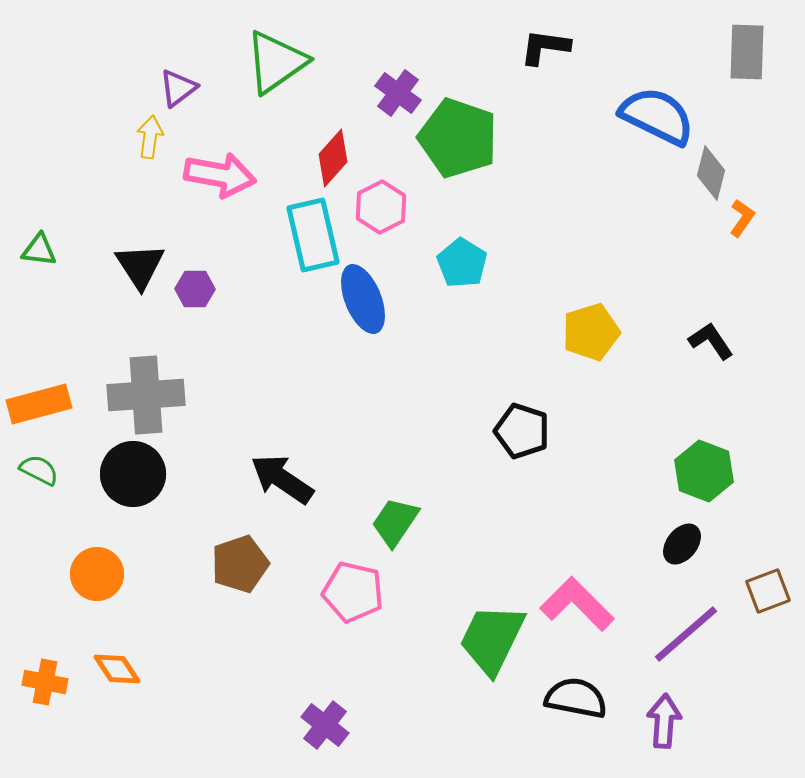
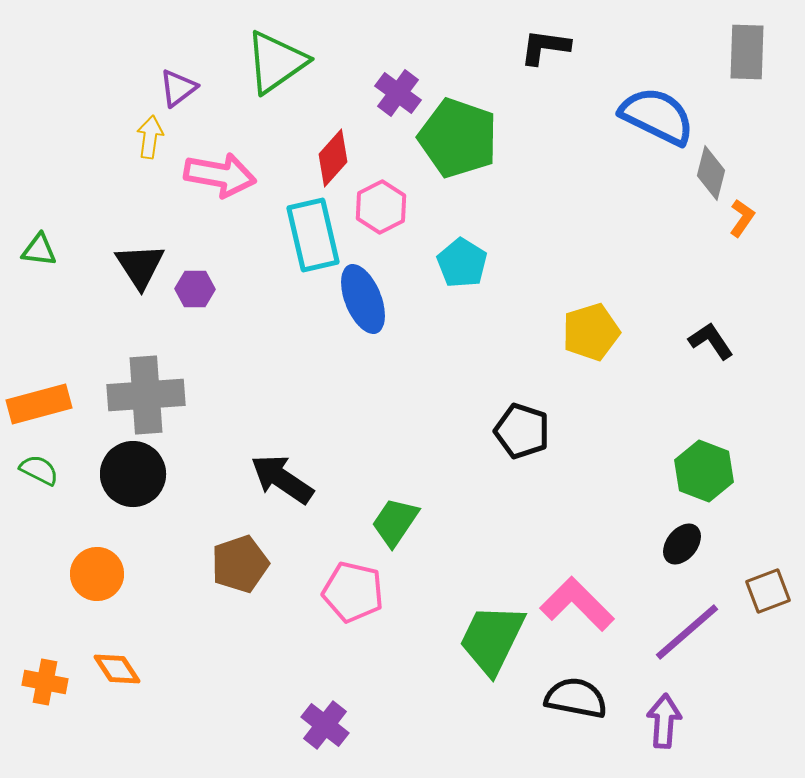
purple line at (686, 634): moved 1 px right, 2 px up
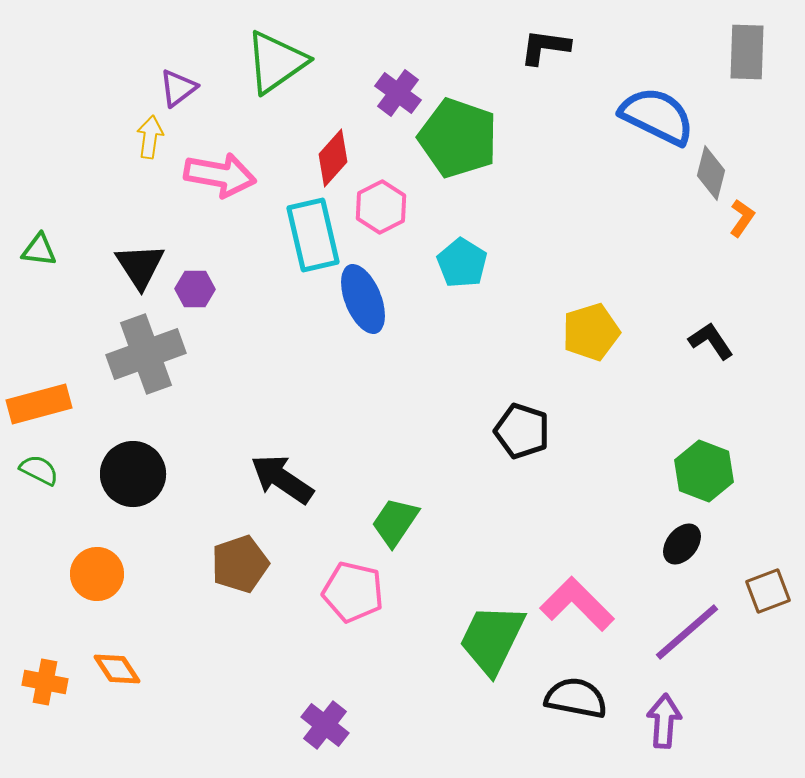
gray cross at (146, 395): moved 41 px up; rotated 16 degrees counterclockwise
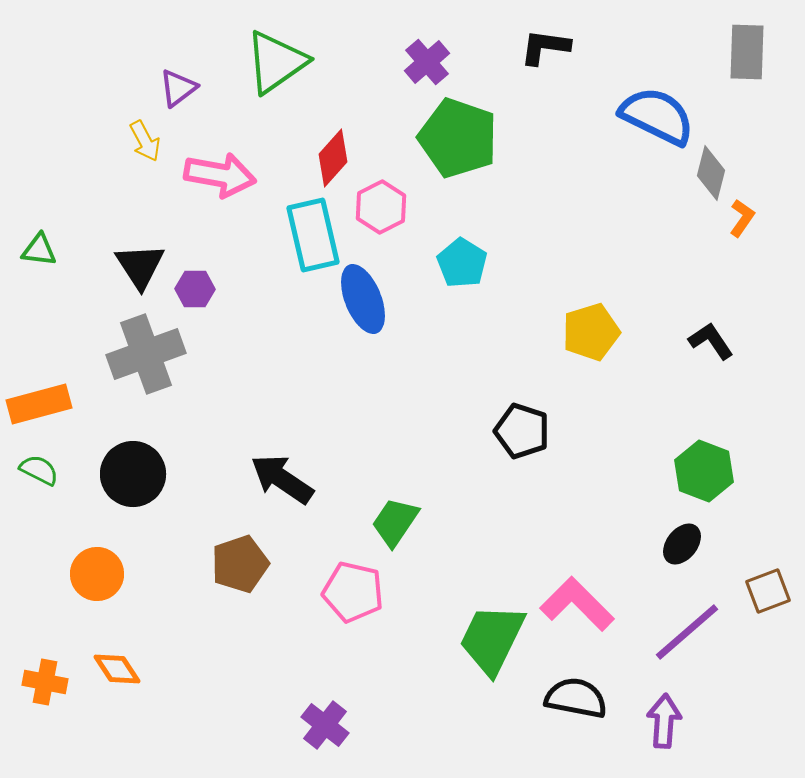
purple cross at (398, 93): moved 29 px right, 31 px up; rotated 12 degrees clockwise
yellow arrow at (150, 137): moved 5 px left, 4 px down; rotated 144 degrees clockwise
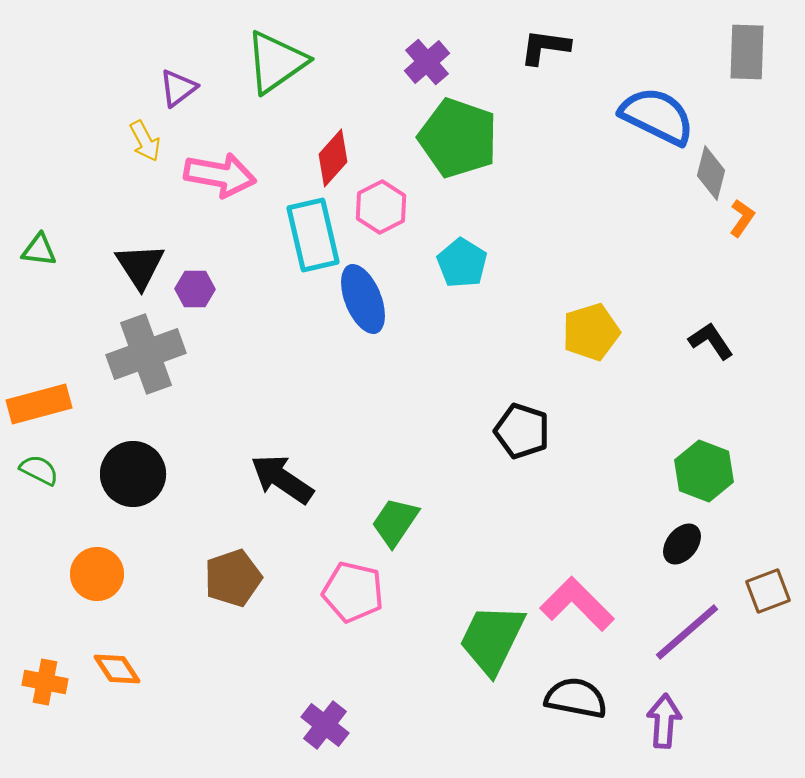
brown pentagon at (240, 564): moved 7 px left, 14 px down
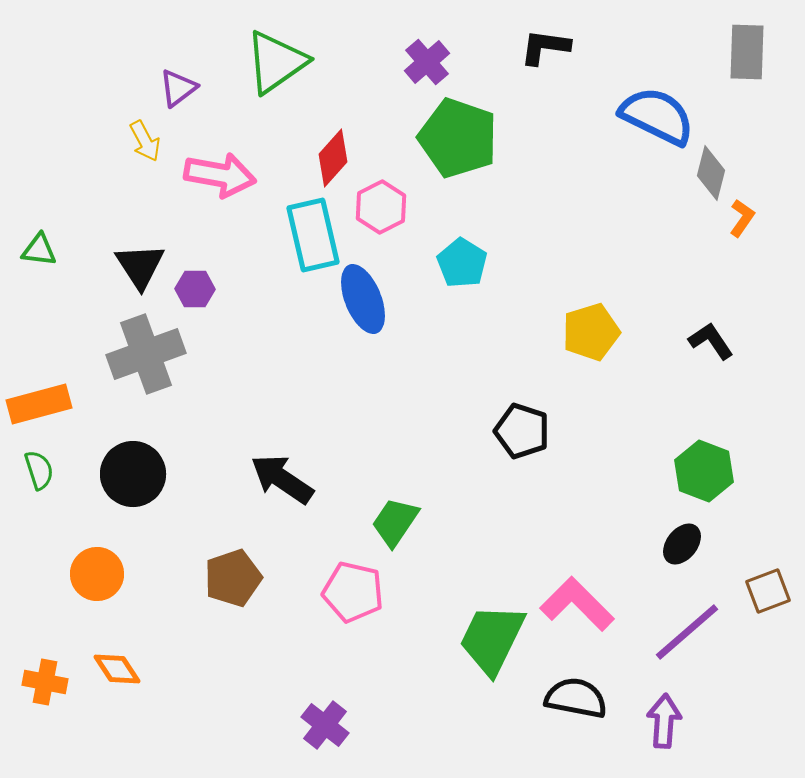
green semicircle at (39, 470): rotated 45 degrees clockwise
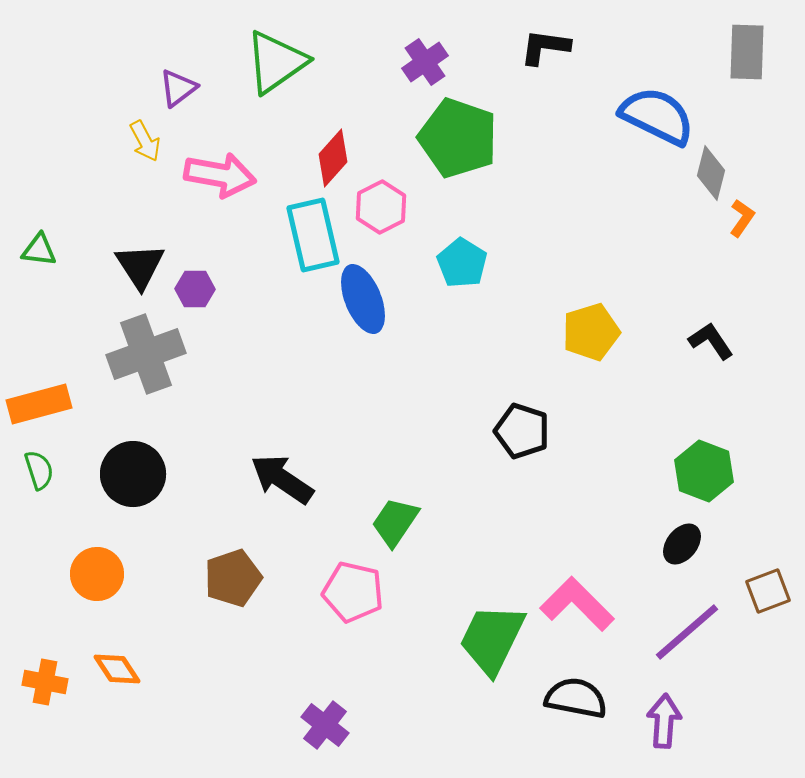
purple cross at (427, 62): moved 2 px left; rotated 6 degrees clockwise
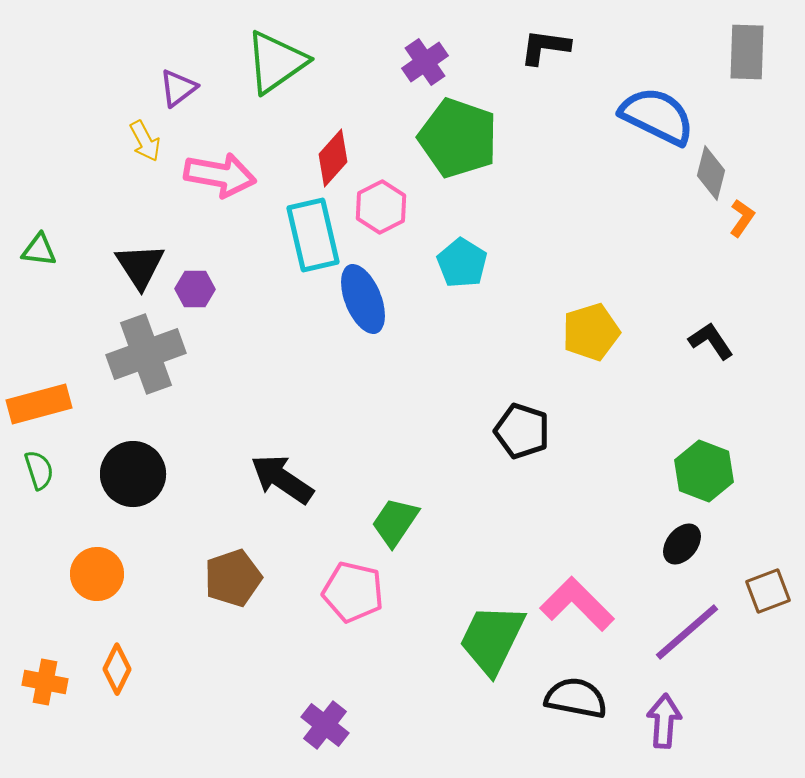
orange diamond at (117, 669): rotated 60 degrees clockwise
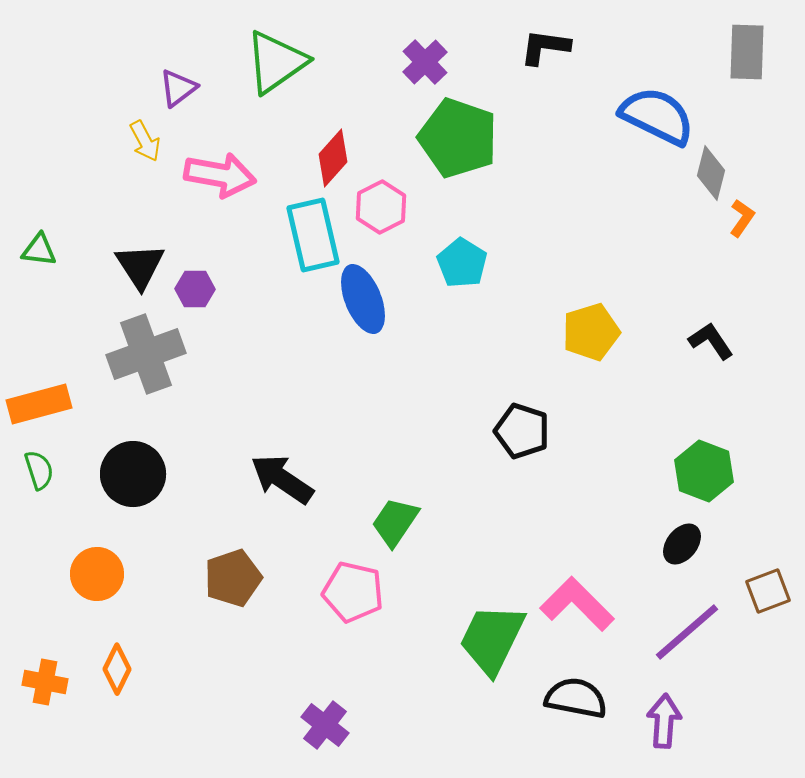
purple cross at (425, 62): rotated 9 degrees counterclockwise
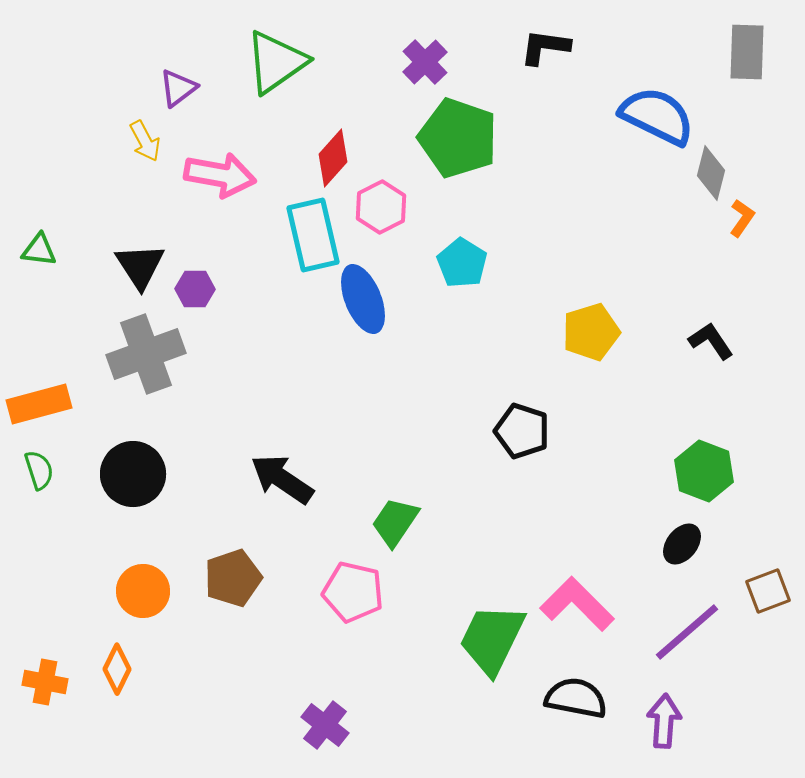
orange circle at (97, 574): moved 46 px right, 17 px down
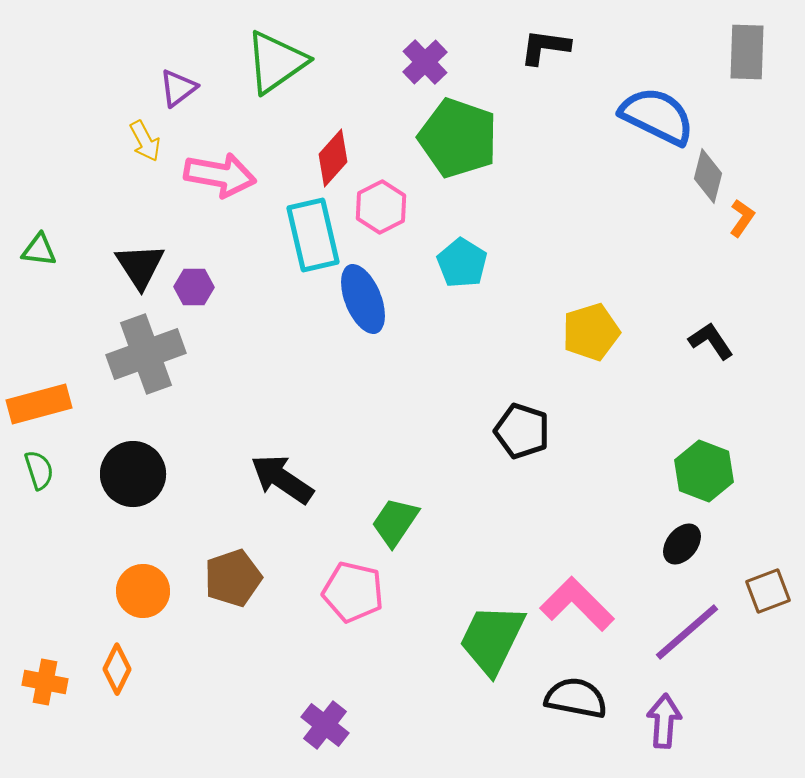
gray diamond at (711, 173): moved 3 px left, 3 px down
purple hexagon at (195, 289): moved 1 px left, 2 px up
